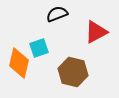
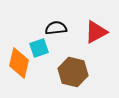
black semicircle: moved 1 px left, 14 px down; rotated 15 degrees clockwise
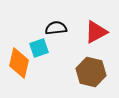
brown hexagon: moved 18 px right
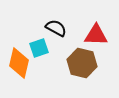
black semicircle: rotated 35 degrees clockwise
red triangle: moved 3 px down; rotated 30 degrees clockwise
brown hexagon: moved 9 px left, 9 px up
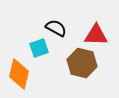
orange diamond: moved 11 px down
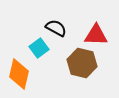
cyan square: rotated 18 degrees counterclockwise
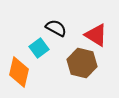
red triangle: rotated 30 degrees clockwise
orange diamond: moved 2 px up
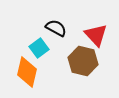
red triangle: rotated 15 degrees clockwise
brown hexagon: moved 1 px right, 2 px up
orange diamond: moved 8 px right
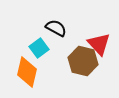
red triangle: moved 3 px right, 9 px down
